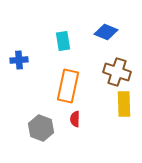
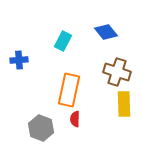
blue diamond: rotated 30 degrees clockwise
cyan rectangle: rotated 36 degrees clockwise
orange rectangle: moved 1 px right, 4 px down
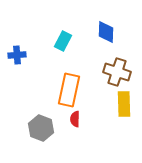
blue diamond: rotated 40 degrees clockwise
blue cross: moved 2 px left, 5 px up
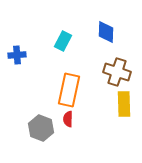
red semicircle: moved 7 px left
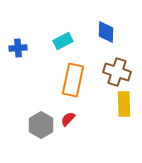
cyan rectangle: rotated 36 degrees clockwise
blue cross: moved 1 px right, 7 px up
orange rectangle: moved 4 px right, 10 px up
red semicircle: rotated 42 degrees clockwise
gray hexagon: moved 3 px up; rotated 10 degrees clockwise
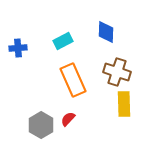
orange rectangle: rotated 36 degrees counterclockwise
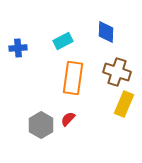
orange rectangle: moved 2 px up; rotated 32 degrees clockwise
yellow rectangle: rotated 25 degrees clockwise
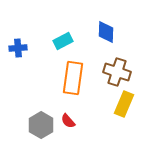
red semicircle: moved 2 px down; rotated 84 degrees counterclockwise
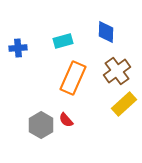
cyan rectangle: rotated 12 degrees clockwise
brown cross: moved 1 px up; rotated 36 degrees clockwise
orange rectangle: rotated 16 degrees clockwise
yellow rectangle: rotated 25 degrees clockwise
red semicircle: moved 2 px left, 1 px up
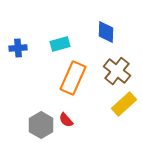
cyan rectangle: moved 3 px left, 3 px down
brown cross: rotated 16 degrees counterclockwise
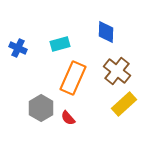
blue cross: rotated 30 degrees clockwise
red semicircle: moved 2 px right, 2 px up
gray hexagon: moved 17 px up
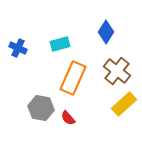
blue diamond: rotated 30 degrees clockwise
gray hexagon: rotated 20 degrees counterclockwise
